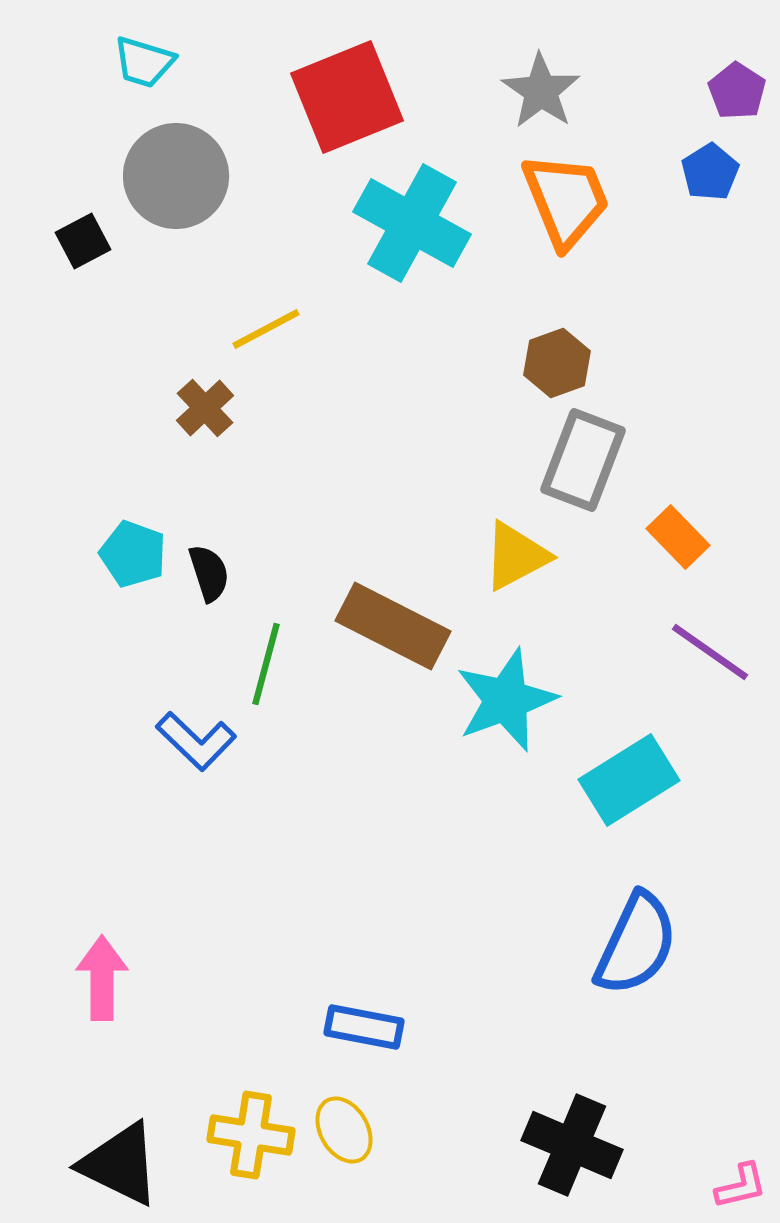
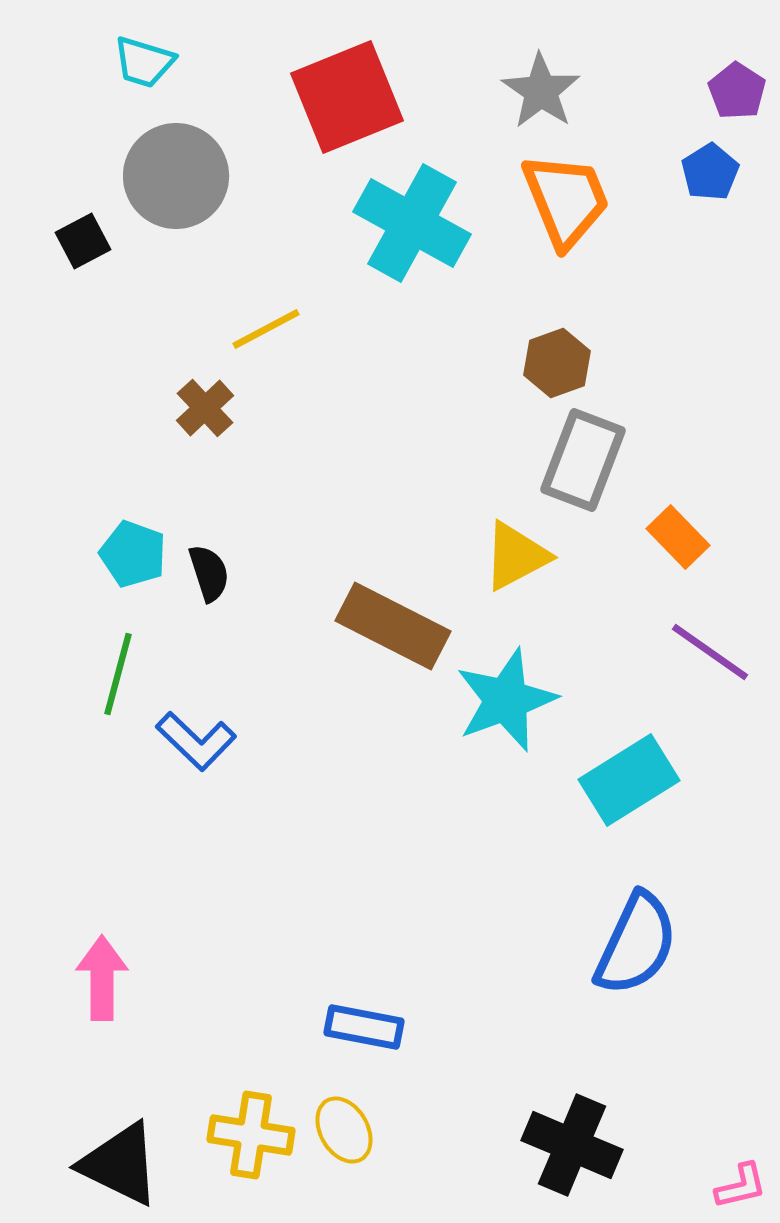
green line: moved 148 px left, 10 px down
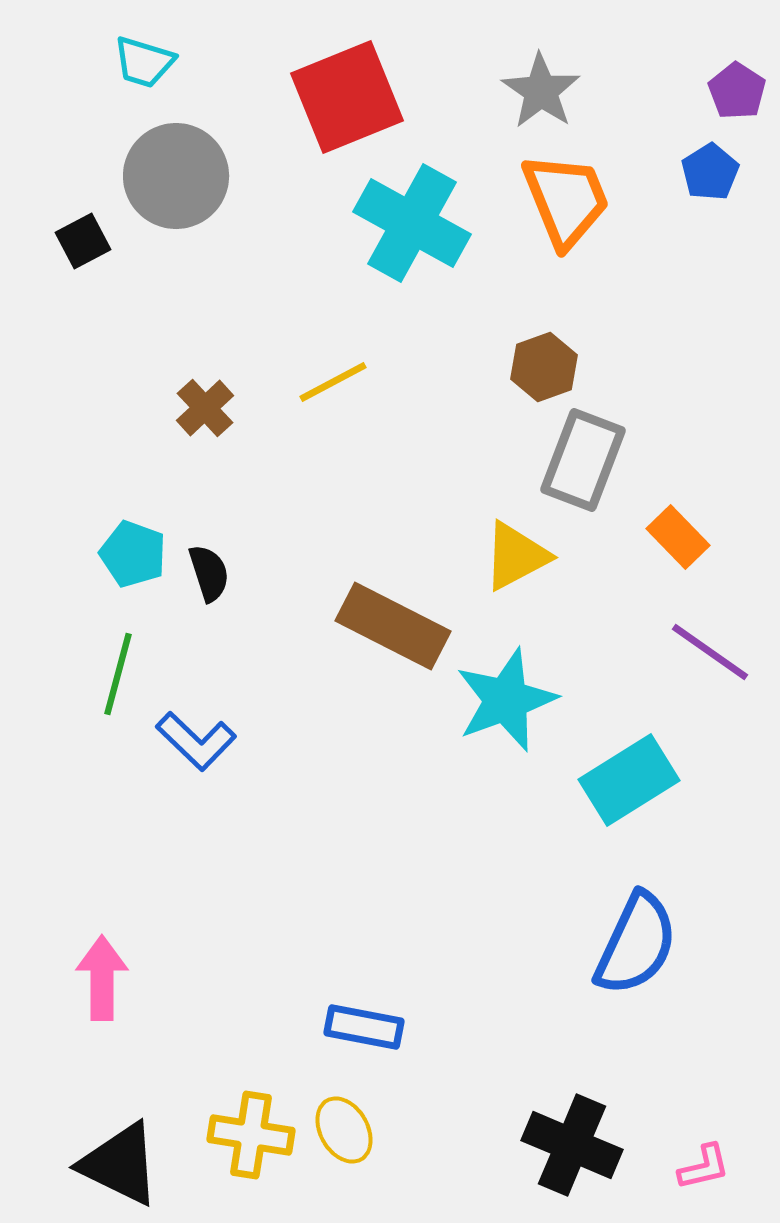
yellow line: moved 67 px right, 53 px down
brown hexagon: moved 13 px left, 4 px down
pink L-shape: moved 37 px left, 19 px up
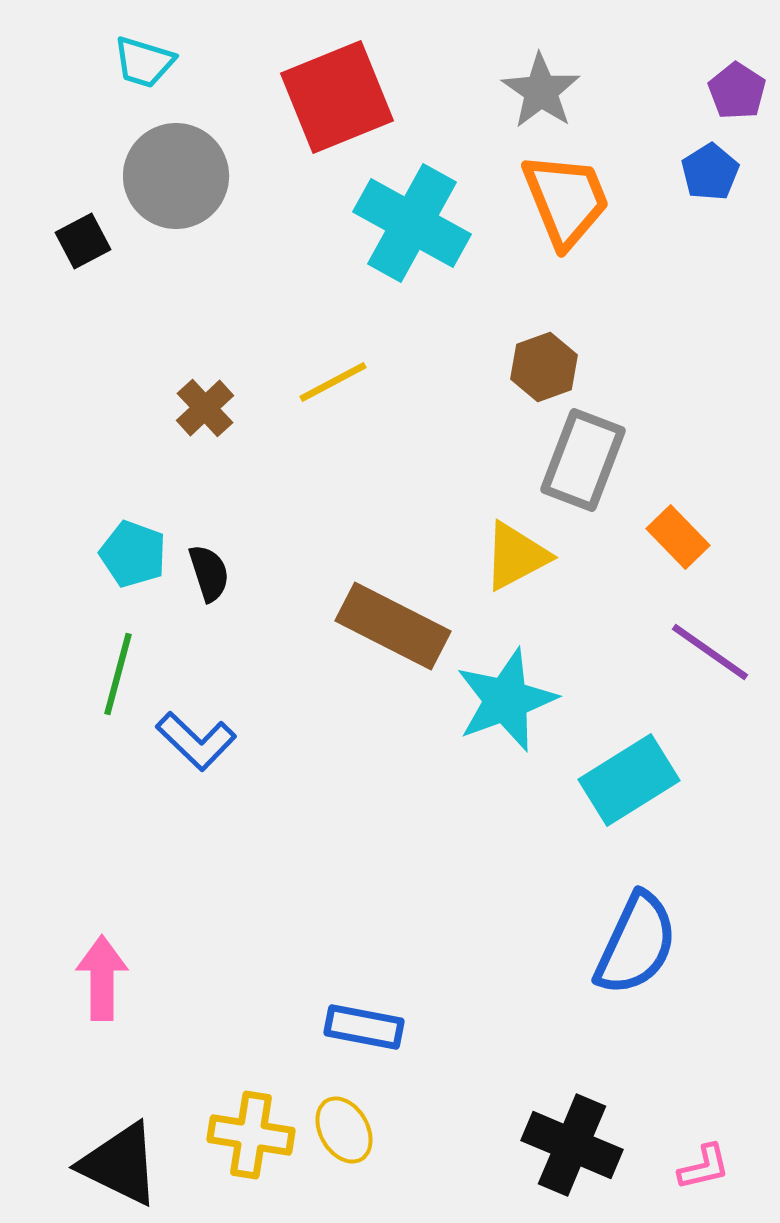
red square: moved 10 px left
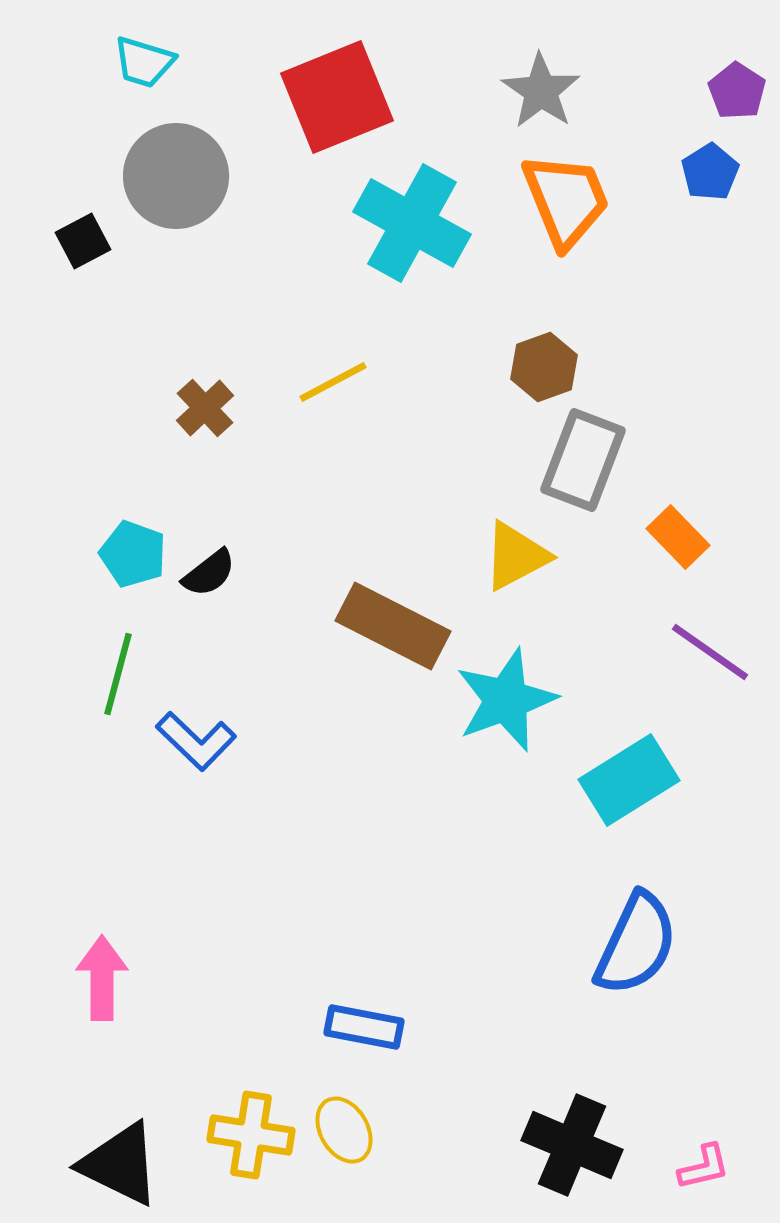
black semicircle: rotated 70 degrees clockwise
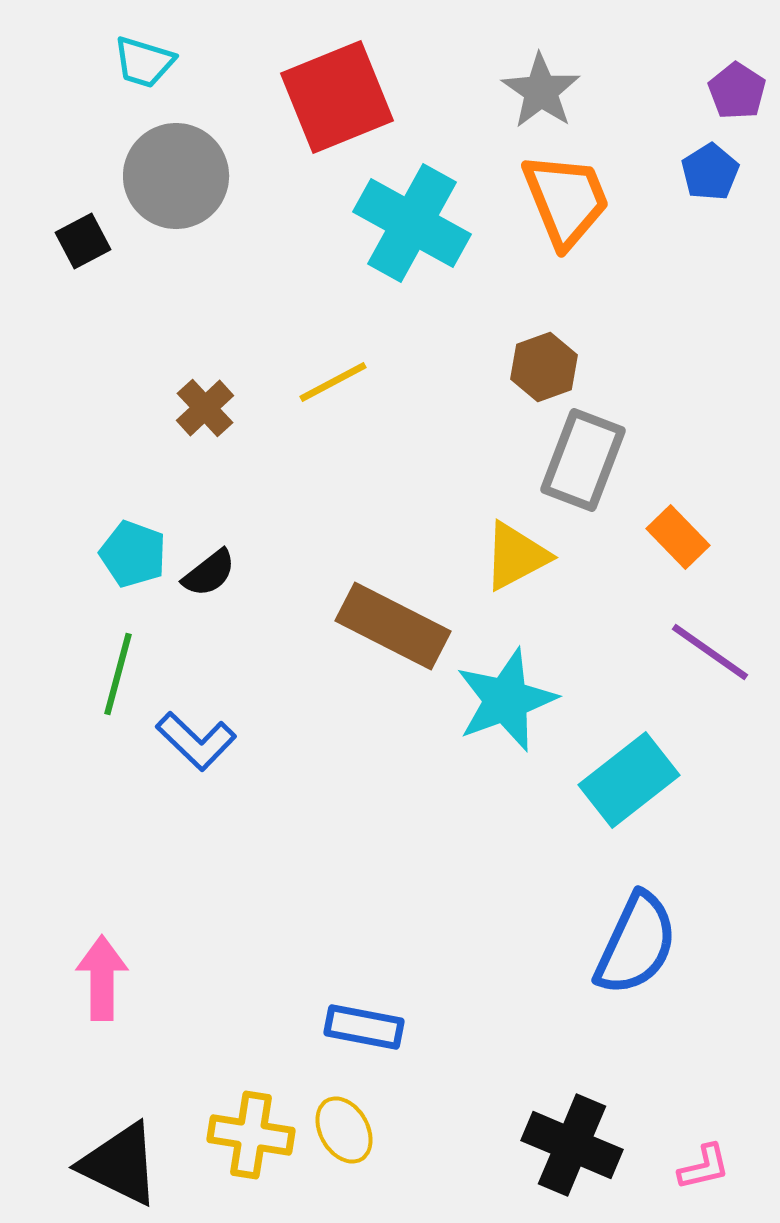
cyan rectangle: rotated 6 degrees counterclockwise
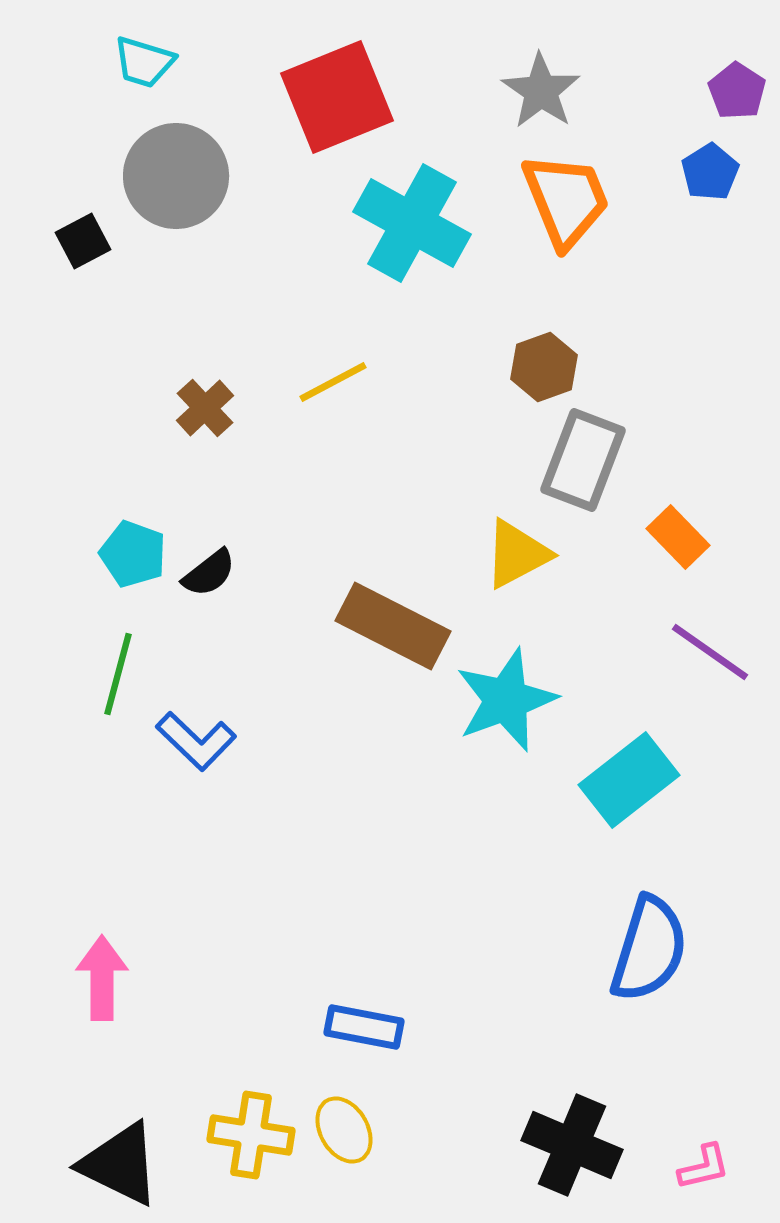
yellow triangle: moved 1 px right, 2 px up
blue semicircle: moved 13 px right, 5 px down; rotated 8 degrees counterclockwise
